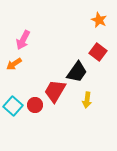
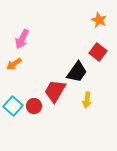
pink arrow: moved 1 px left, 1 px up
red circle: moved 1 px left, 1 px down
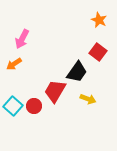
yellow arrow: moved 1 px right, 1 px up; rotated 77 degrees counterclockwise
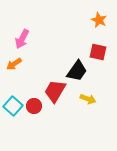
red square: rotated 24 degrees counterclockwise
black trapezoid: moved 1 px up
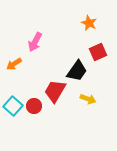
orange star: moved 10 px left, 3 px down
pink arrow: moved 13 px right, 3 px down
red square: rotated 36 degrees counterclockwise
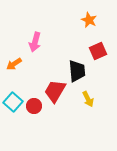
orange star: moved 3 px up
pink arrow: rotated 12 degrees counterclockwise
red square: moved 1 px up
black trapezoid: rotated 40 degrees counterclockwise
yellow arrow: rotated 42 degrees clockwise
cyan square: moved 4 px up
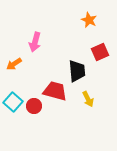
red square: moved 2 px right, 1 px down
red trapezoid: rotated 75 degrees clockwise
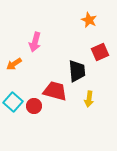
yellow arrow: moved 1 px right; rotated 35 degrees clockwise
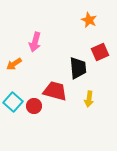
black trapezoid: moved 1 px right, 3 px up
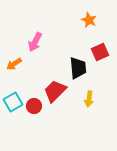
pink arrow: rotated 12 degrees clockwise
red trapezoid: rotated 60 degrees counterclockwise
cyan square: rotated 18 degrees clockwise
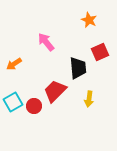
pink arrow: moved 11 px right; rotated 114 degrees clockwise
